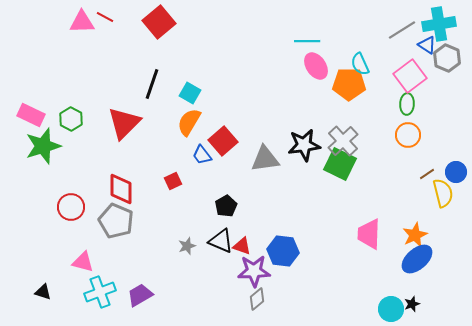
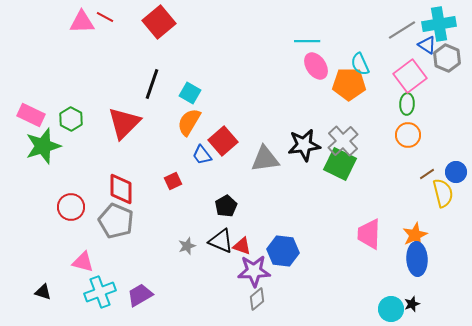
blue ellipse at (417, 259): rotated 52 degrees counterclockwise
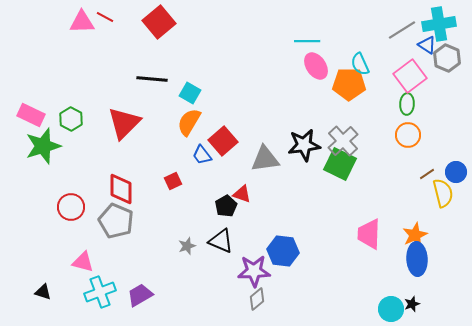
black line at (152, 84): moved 5 px up; rotated 76 degrees clockwise
red triangle at (242, 246): moved 52 px up
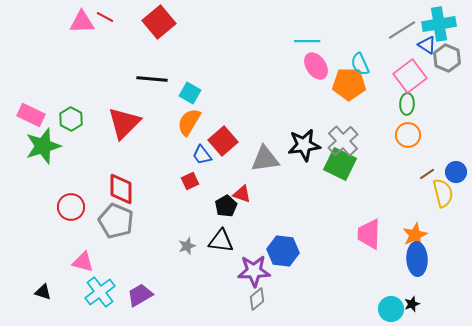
red square at (173, 181): moved 17 px right
black triangle at (221, 241): rotated 16 degrees counterclockwise
cyan cross at (100, 292): rotated 16 degrees counterclockwise
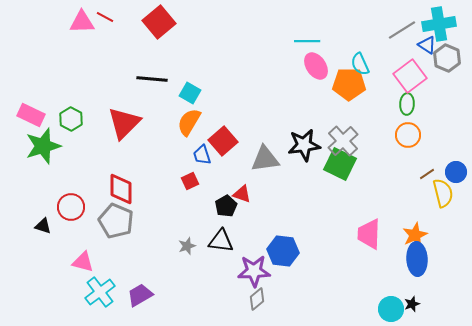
blue trapezoid at (202, 155): rotated 20 degrees clockwise
black triangle at (43, 292): moved 66 px up
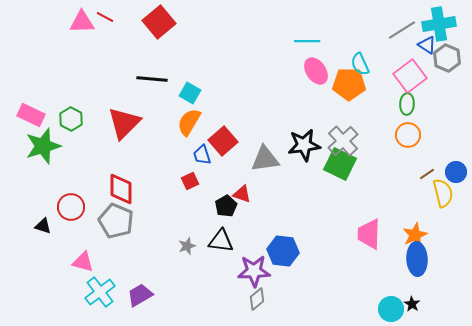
pink ellipse at (316, 66): moved 5 px down
black star at (412, 304): rotated 21 degrees counterclockwise
